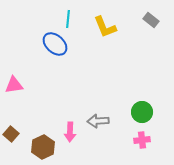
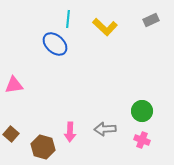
gray rectangle: rotated 63 degrees counterclockwise
yellow L-shape: rotated 25 degrees counterclockwise
green circle: moved 1 px up
gray arrow: moved 7 px right, 8 px down
pink cross: rotated 28 degrees clockwise
brown hexagon: rotated 20 degrees counterclockwise
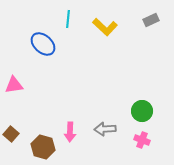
blue ellipse: moved 12 px left
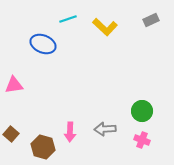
cyan line: rotated 66 degrees clockwise
blue ellipse: rotated 20 degrees counterclockwise
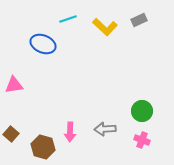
gray rectangle: moved 12 px left
